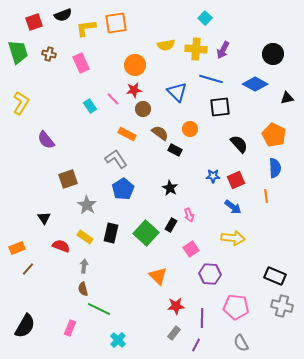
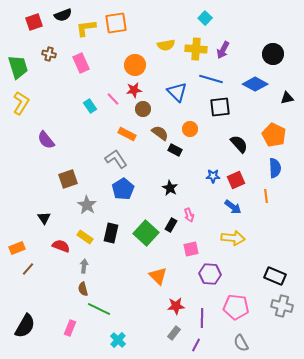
green trapezoid at (18, 52): moved 15 px down
pink square at (191, 249): rotated 21 degrees clockwise
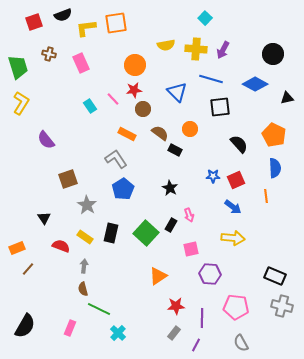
orange triangle at (158, 276): rotated 42 degrees clockwise
cyan cross at (118, 340): moved 7 px up
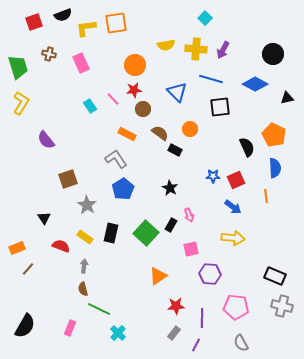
black semicircle at (239, 144): moved 8 px right, 3 px down; rotated 18 degrees clockwise
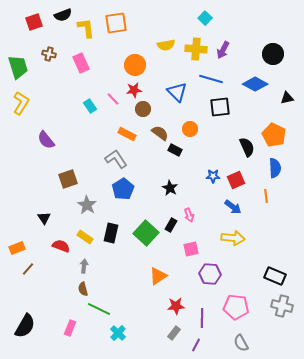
yellow L-shape at (86, 28): rotated 90 degrees clockwise
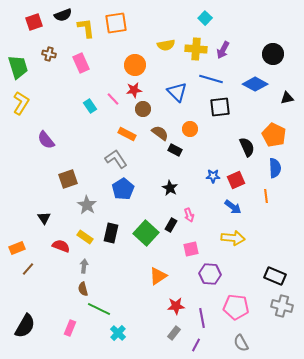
purple line at (202, 318): rotated 12 degrees counterclockwise
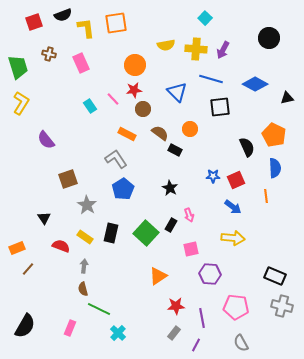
black circle at (273, 54): moved 4 px left, 16 px up
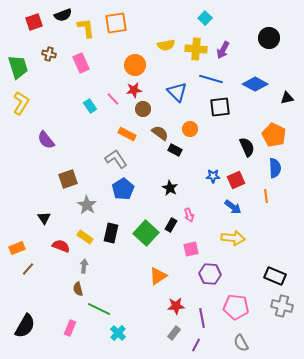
brown semicircle at (83, 289): moved 5 px left
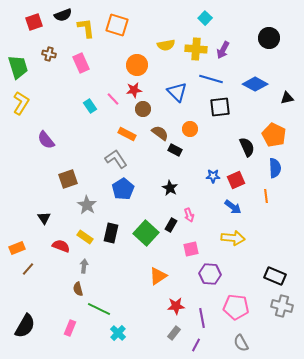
orange square at (116, 23): moved 1 px right, 2 px down; rotated 25 degrees clockwise
orange circle at (135, 65): moved 2 px right
